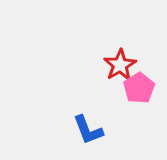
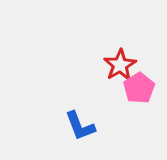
blue L-shape: moved 8 px left, 4 px up
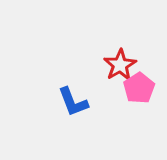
blue L-shape: moved 7 px left, 24 px up
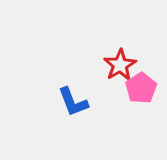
pink pentagon: moved 2 px right
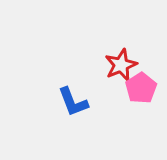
red star: moved 1 px right; rotated 8 degrees clockwise
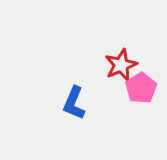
blue L-shape: moved 1 px right, 1 px down; rotated 44 degrees clockwise
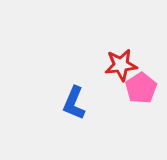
red star: rotated 16 degrees clockwise
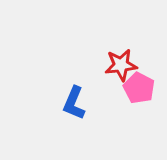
pink pentagon: moved 2 px left; rotated 12 degrees counterclockwise
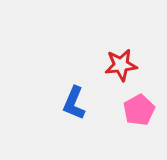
pink pentagon: moved 22 px down; rotated 16 degrees clockwise
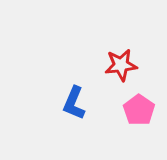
pink pentagon: rotated 8 degrees counterclockwise
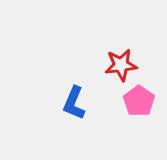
pink pentagon: moved 9 px up
